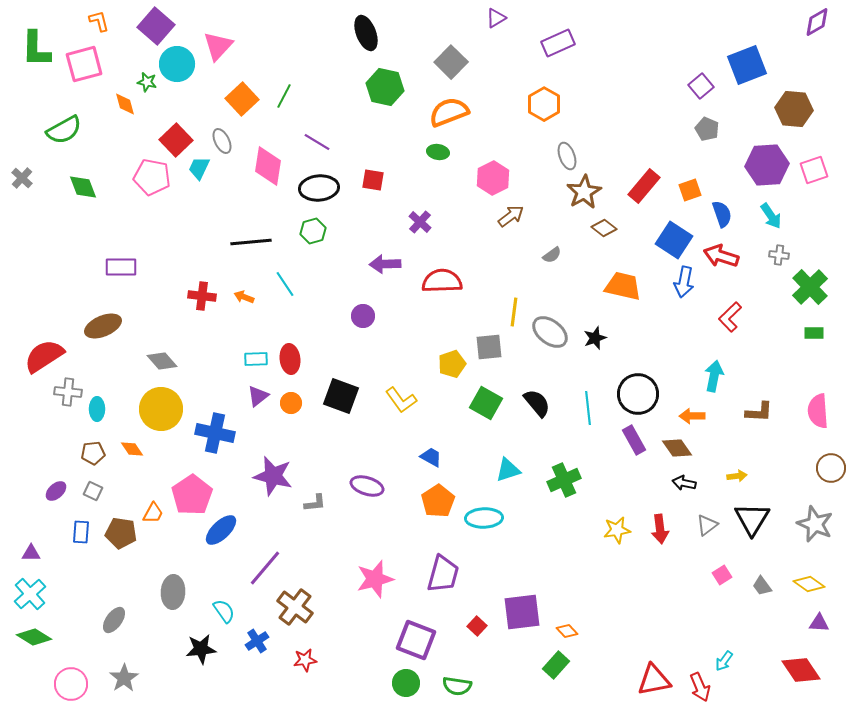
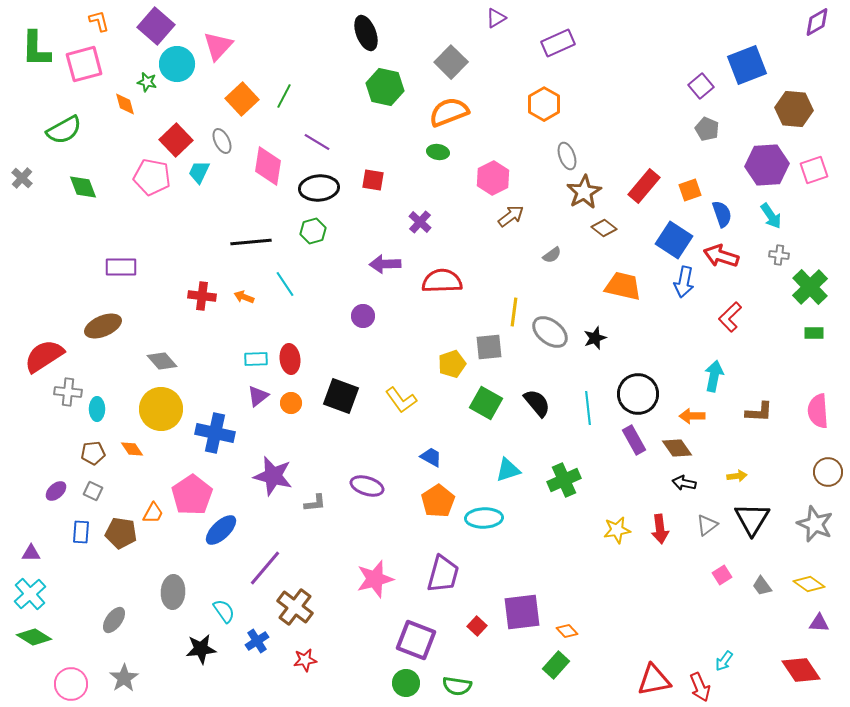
cyan trapezoid at (199, 168): moved 4 px down
brown circle at (831, 468): moved 3 px left, 4 px down
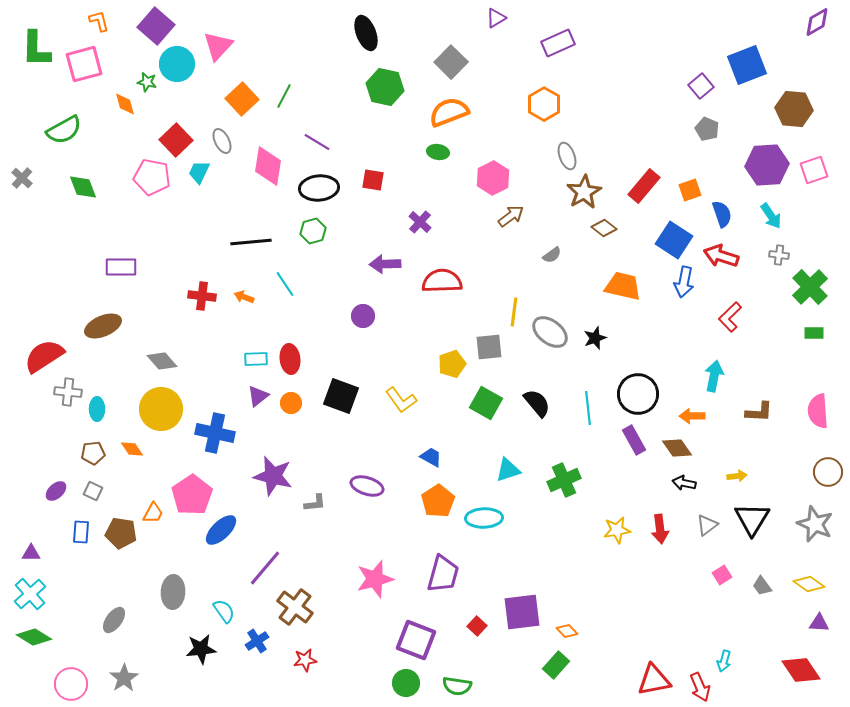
cyan arrow at (724, 661): rotated 20 degrees counterclockwise
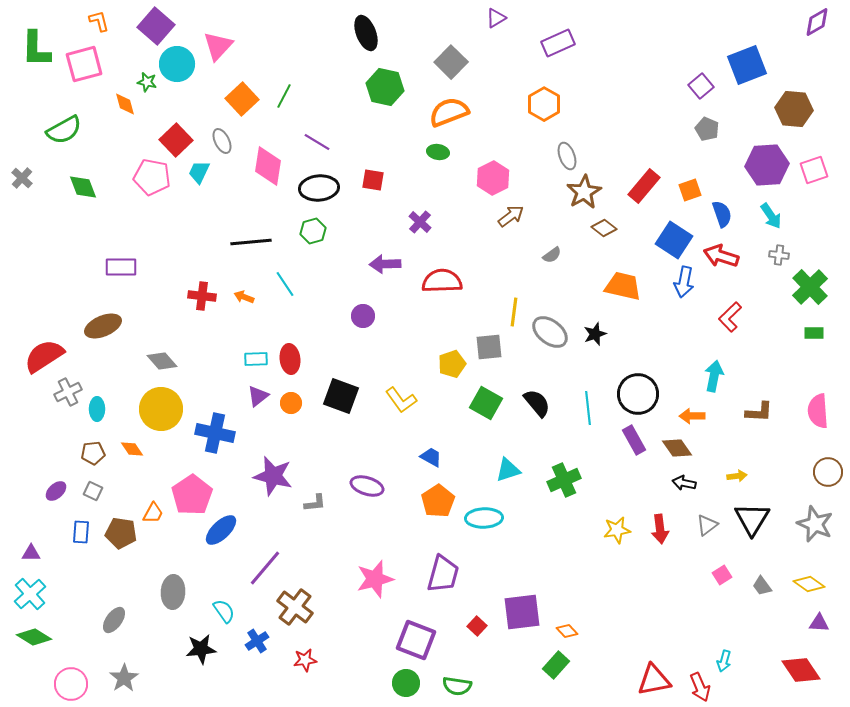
black star at (595, 338): moved 4 px up
gray cross at (68, 392): rotated 32 degrees counterclockwise
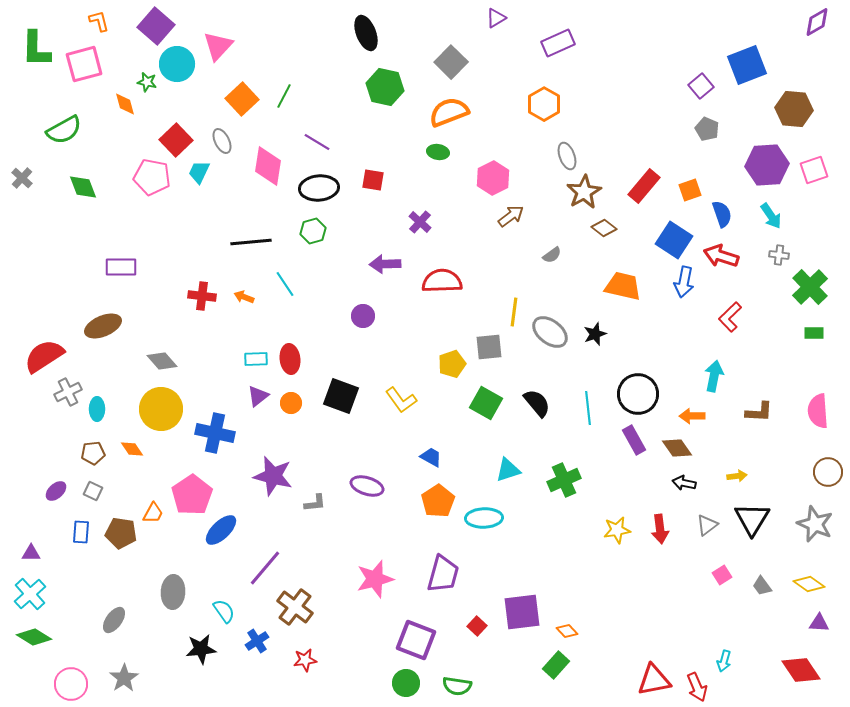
red arrow at (700, 687): moved 3 px left
